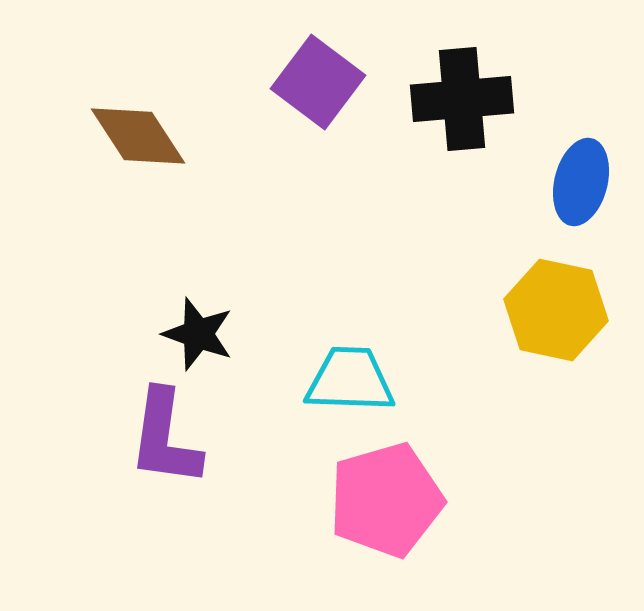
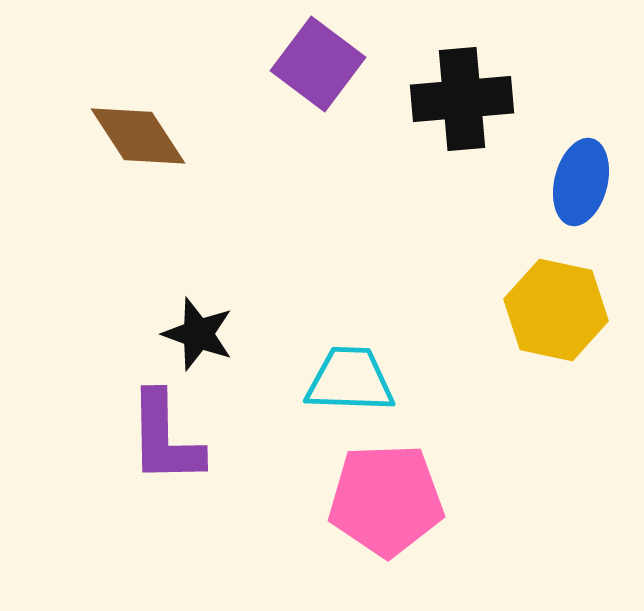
purple square: moved 18 px up
purple L-shape: rotated 9 degrees counterclockwise
pink pentagon: rotated 14 degrees clockwise
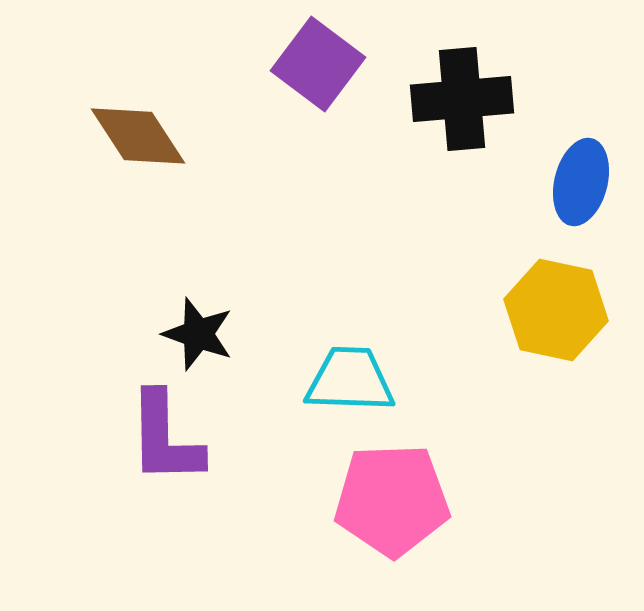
pink pentagon: moved 6 px right
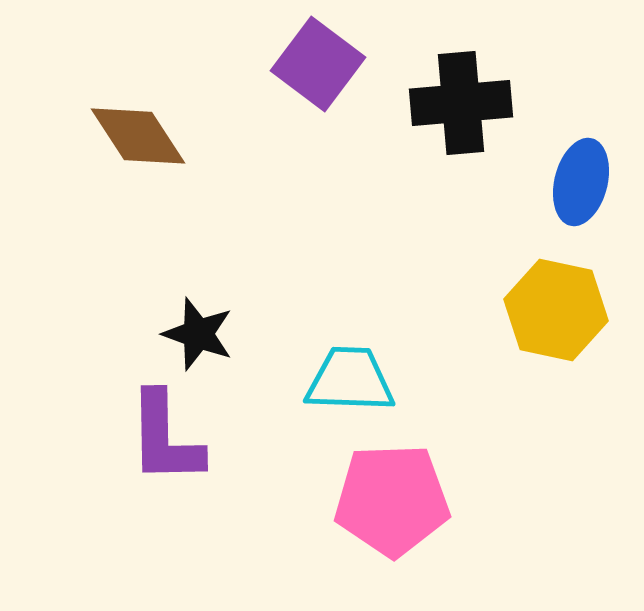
black cross: moved 1 px left, 4 px down
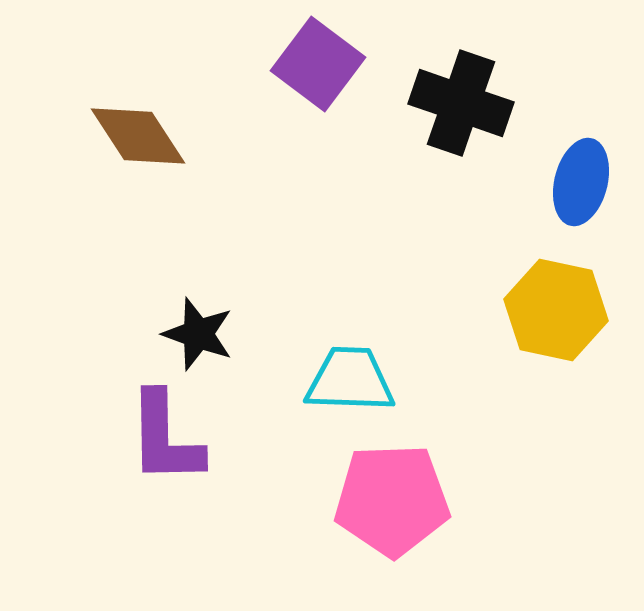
black cross: rotated 24 degrees clockwise
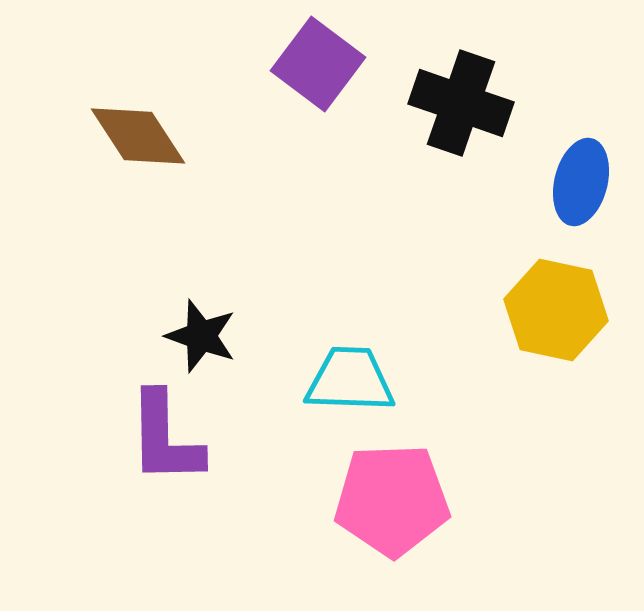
black star: moved 3 px right, 2 px down
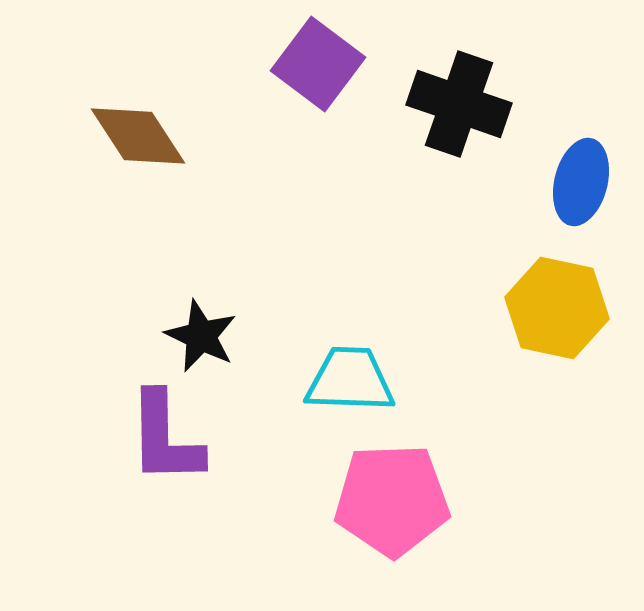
black cross: moved 2 px left, 1 px down
yellow hexagon: moved 1 px right, 2 px up
black star: rotated 6 degrees clockwise
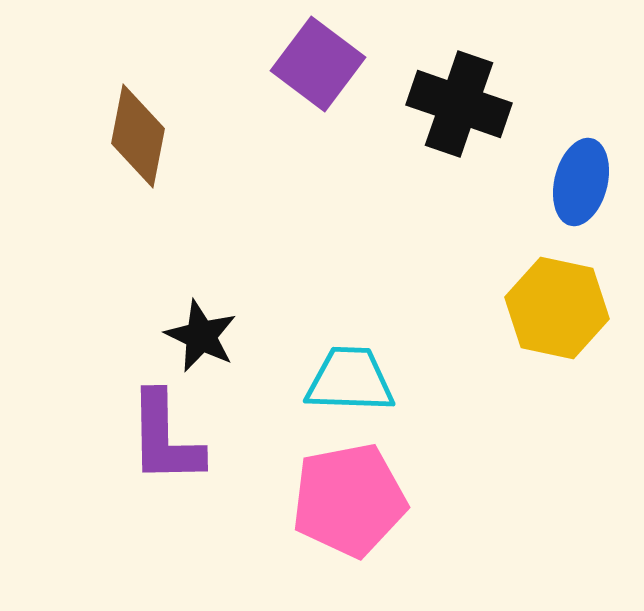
brown diamond: rotated 44 degrees clockwise
pink pentagon: moved 43 px left; rotated 9 degrees counterclockwise
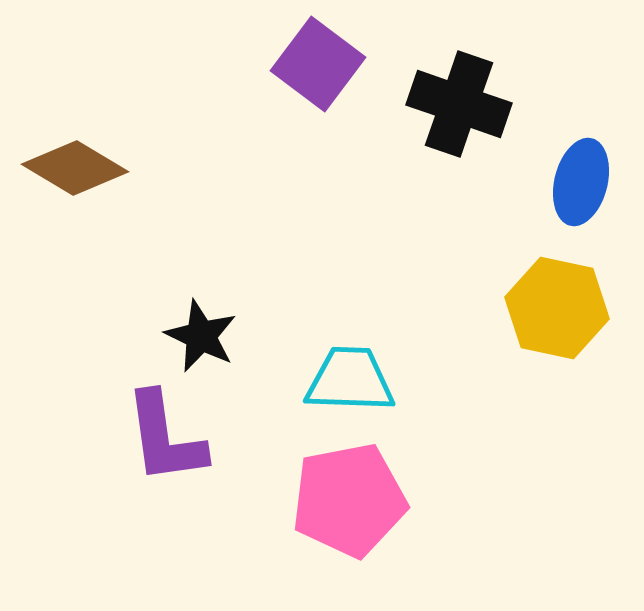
brown diamond: moved 63 px left, 32 px down; rotated 70 degrees counterclockwise
purple L-shape: rotated 7 degrees counterclockwise
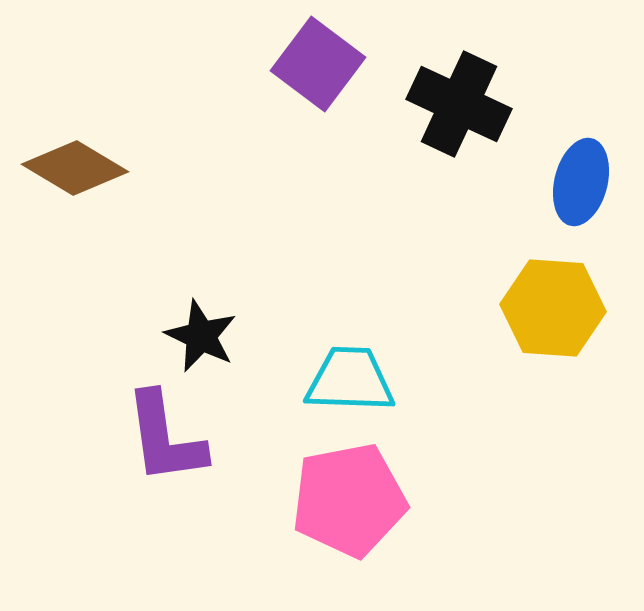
black cross: rotated 6 degrees clockwise
yellow hexagon: moved 4 px left; rotated 8 degrees counterclockwise
